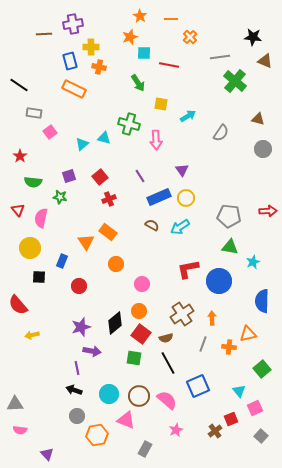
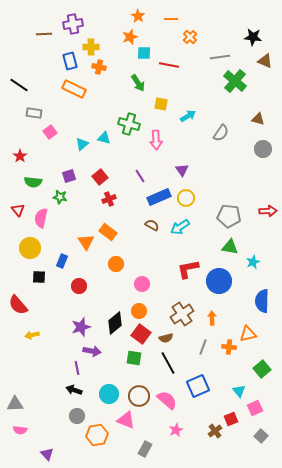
orange star at (140, 16): moved 2 px left
gray line at (203, 344): moved 3 px down
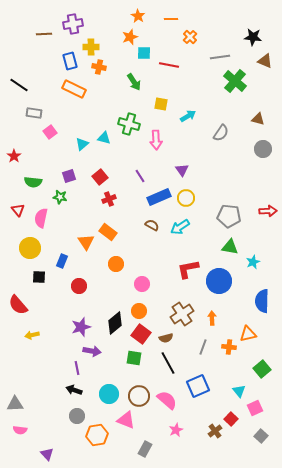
green arrow at (138, 83): moved 4 px left, 1 px up
red star at (20, 156): moved 6 px left
red square at (231, 419): rotated 24 degrees counterclockwise
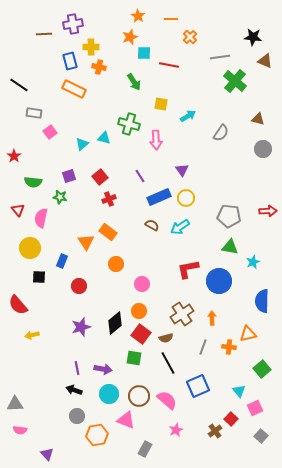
purple arrow at (92, 351): moved 11 px right, 18 px down
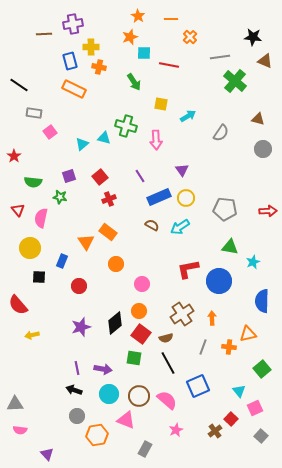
green cross at (129, 124): moved 3 px left, 2 px down
gray pentagon at (229, 216): moved 4 px left, 7 px up
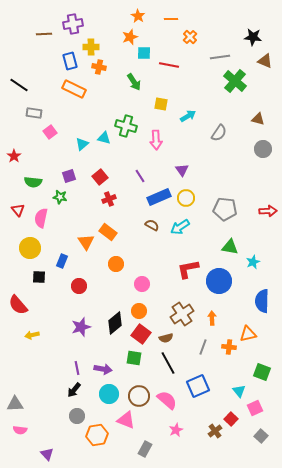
gray semicircle at (221, 133): moved 2 px left
green square at (262, 369): moved 3 px down; rotated 30 degrees counterclockwise
black arrow at (74, 390): rotated 70 degrees counterclockwise
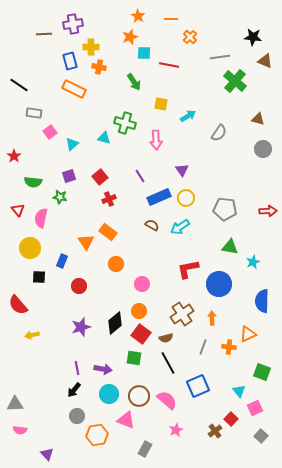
green cross at (126, 126): moved 1 px left, 3 px up
cyan triangle at (82, 144): moved 10 px left
blue circle at (219, 281): moved 3 px down
orange triangle at (248, 334): rotated 12 degrees counterclockwise
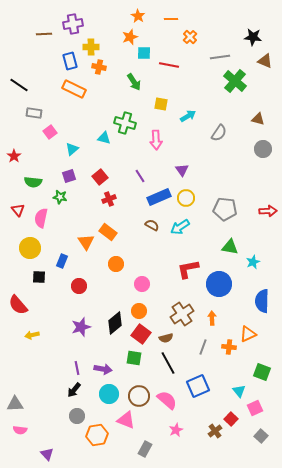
cyan triangle at (72, 144): moved 5 px down
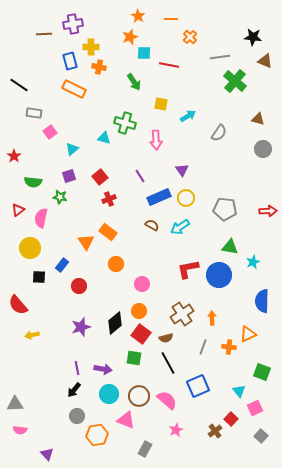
red triangle at (18, 210): rotated 32 degrees clockwise
blue rectangle at (62, 261): moved 4 px down; rotated 16 degrees clockwise
blue circle at (219, 284): moved 9 px up
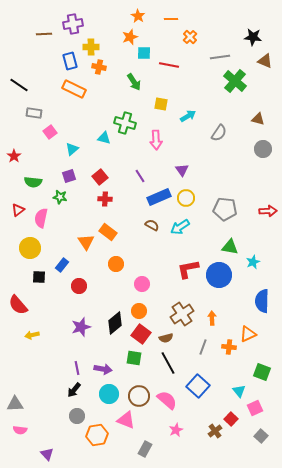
red cross at (109, 199): moved 4 px left; rotated 24 degrees clockwise
blue square at (198, 386): rotated 25 degrees counterclockwise
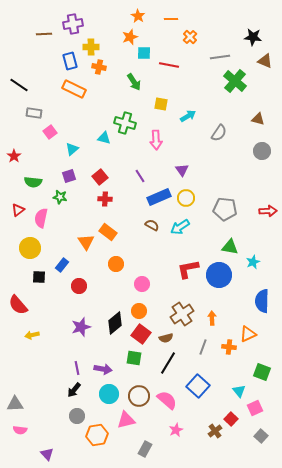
gray circle at (263, 149): moved 1 px left, 2 px down
black line at (168, 363): rotated 60 degrees clockwise
pink triangle at (126, 420): rotated 36 degrees counterclockwise
